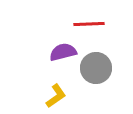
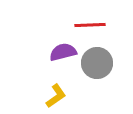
red line: moved 1 px right, 1 px down
gray circle: moved 1 px right, 5 px up
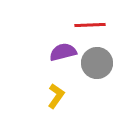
yellow L-shape: rotated 20 degrees counterclockwise
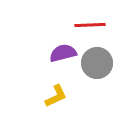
purple semicircle: moved 1 px down
yellow L-shape: rotated 30 degrees clockwise
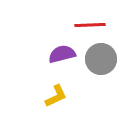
purple semicircle: moved 1 px left, 1 px down
gray circle: moved 4 px right, 4 px up
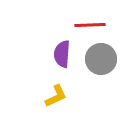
purple semicircle: rotated 72 degrees counterclockwise
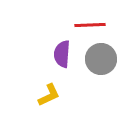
yellow L-shape: moved 7 px left, 1 px up
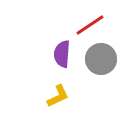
red line: rotated 32 degrees counterclockwise
yellow L-shape: moved 9 px right, 1 px down
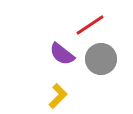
purple semicircle: rotated 56 degrees counterclockwise
yellow L-shape: rotated 20 degrees counterclockwise
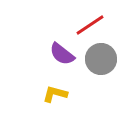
yellow L-shape: moved 3 px left, 2 px up; rotated 120 degrees counterclockwise
